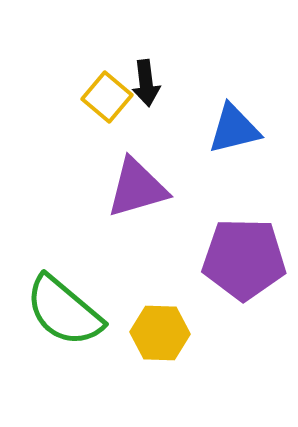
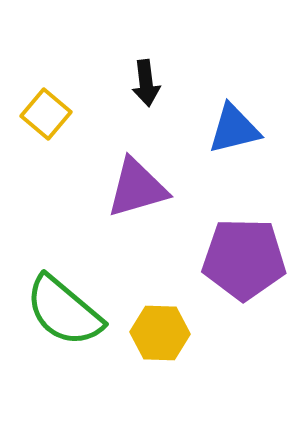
yellow square: moved 61 px left, 17 px down
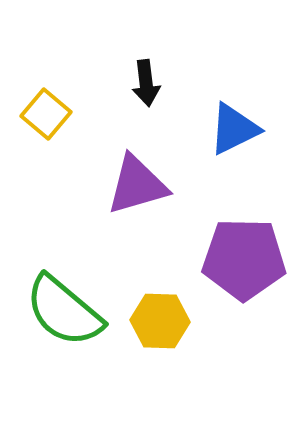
blue triangle: rotated 12 degrees counterclockwise
purple triangle: moved 3 px up
yellow hexagon: moved 12 px up
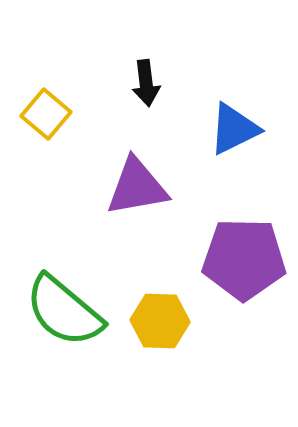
purple triangle: moved 2 px down; rotated 6 degrees clockwise
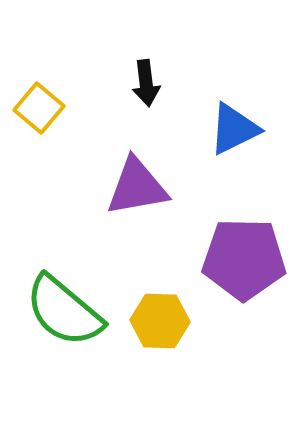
yellow square: moved 7 px left, 6 px up
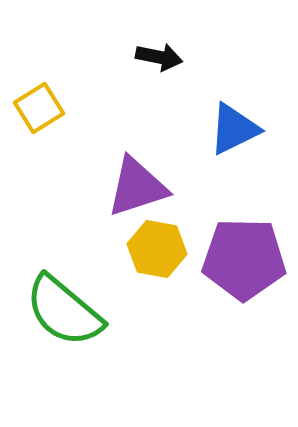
black arrow: moved 13 px right, 26 px up; rotated 72 degrees counterclockwise
yellow square: rotated 18 degrees clockwise
purple triangle: rotated 8 degrees counterclockwise
yellow hexagon: moved 3 px left, 72 px up; rotated 8 degrees clockwise
